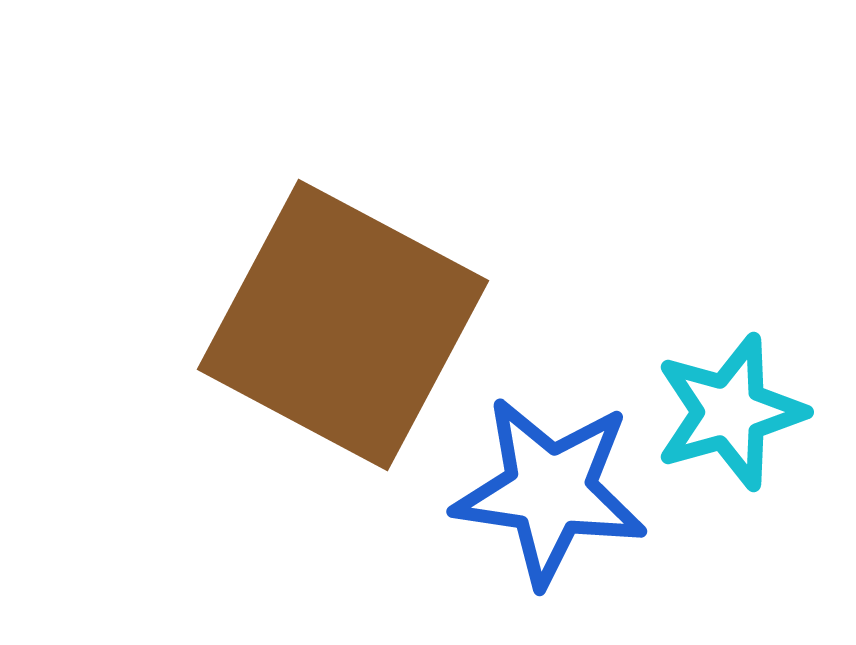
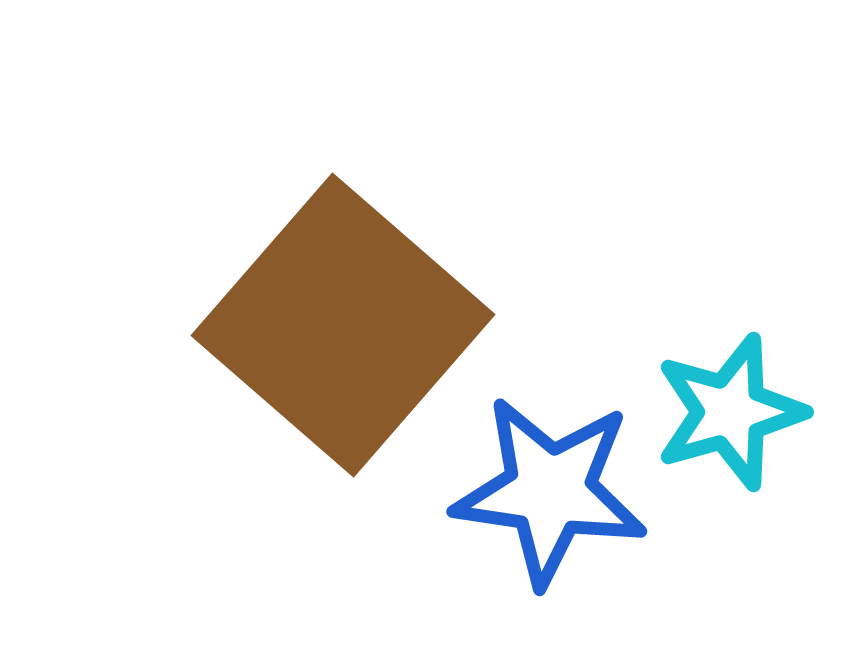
brown square: rotated 13 degrees clockwise
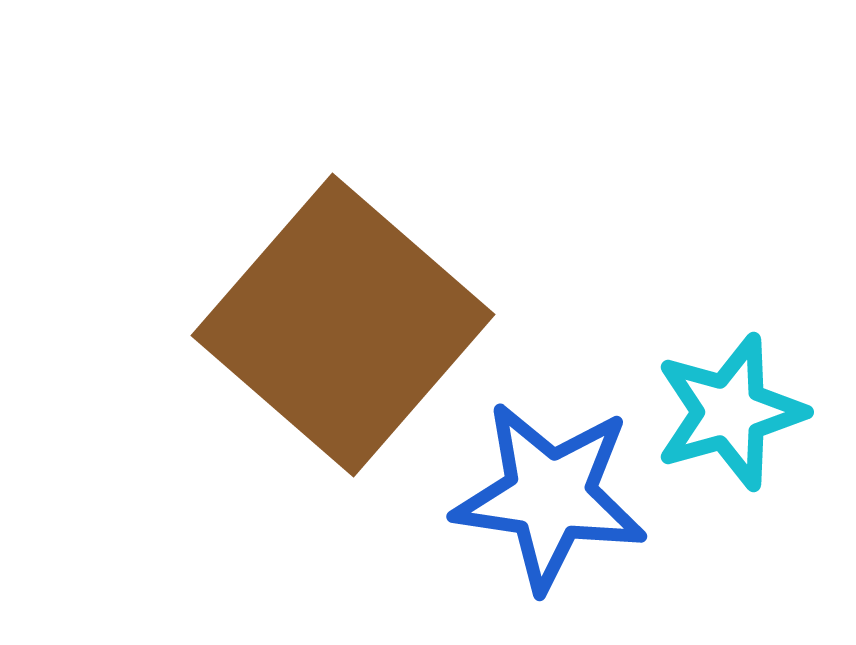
blue star: moved 5 px down
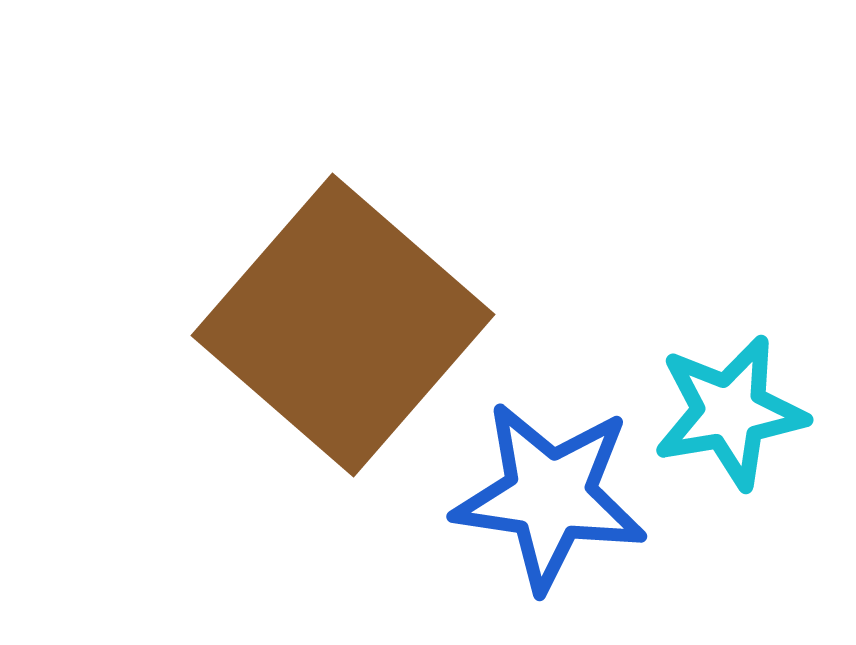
cyan star: rotated 6 degrees clockwise
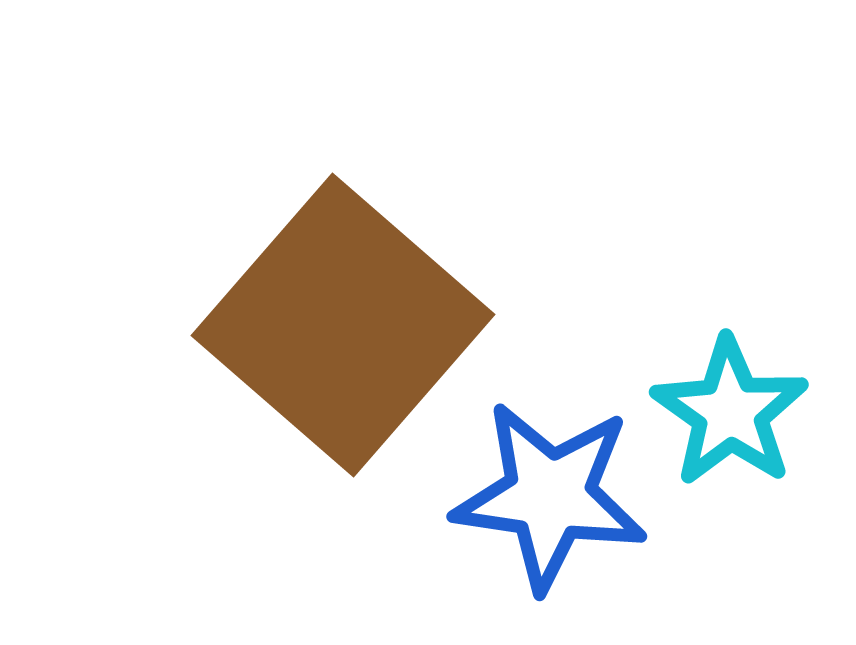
cyan star: rotated 27 degrees counterclockwise
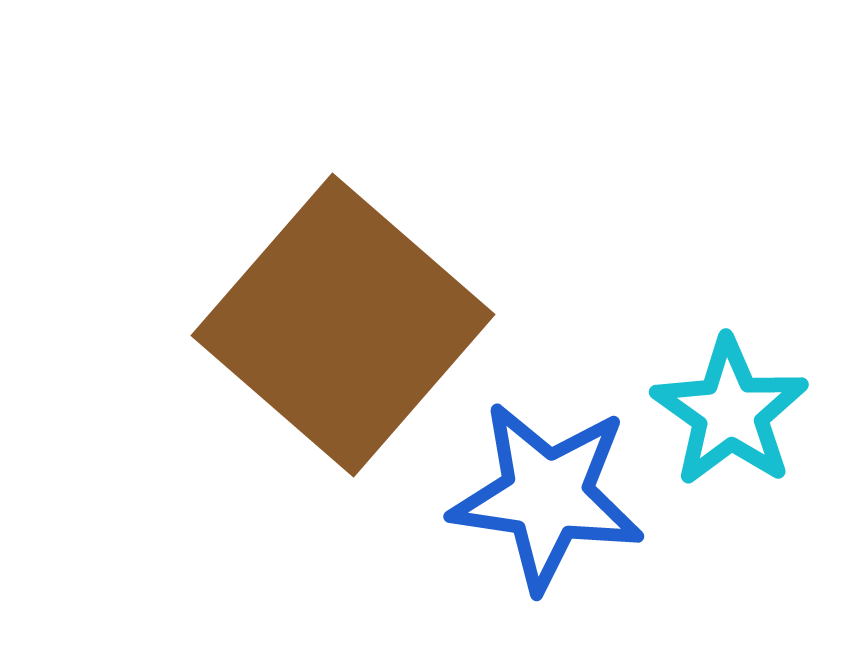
blue star: moved 3 px left
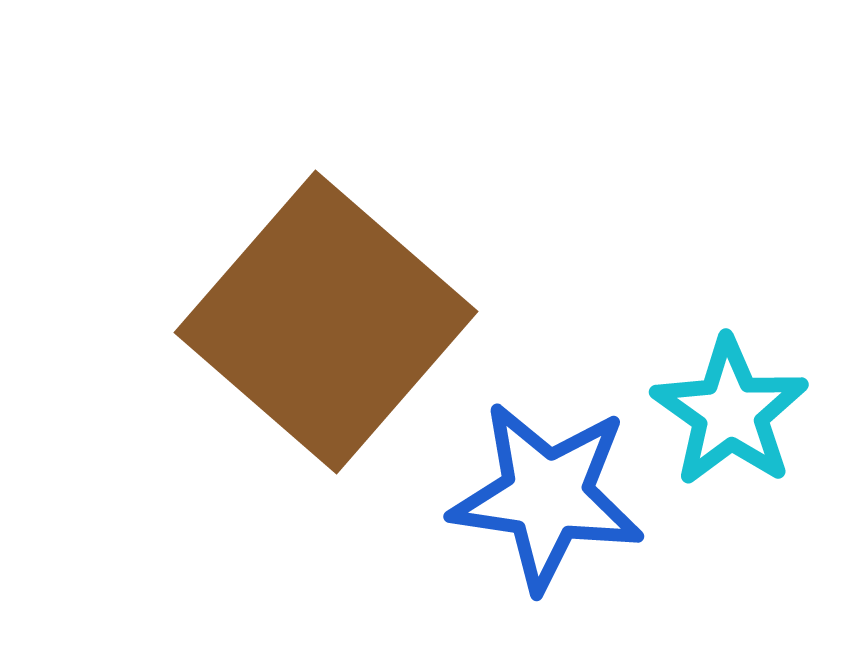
brown square: moved 17 px left, 3 px up
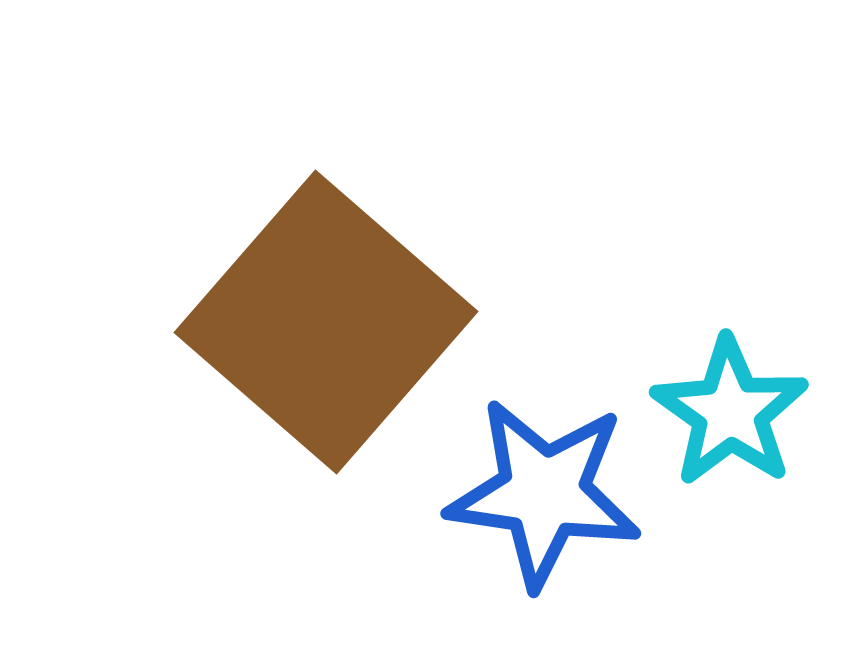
blue star: moved 3 px left, 3 px up
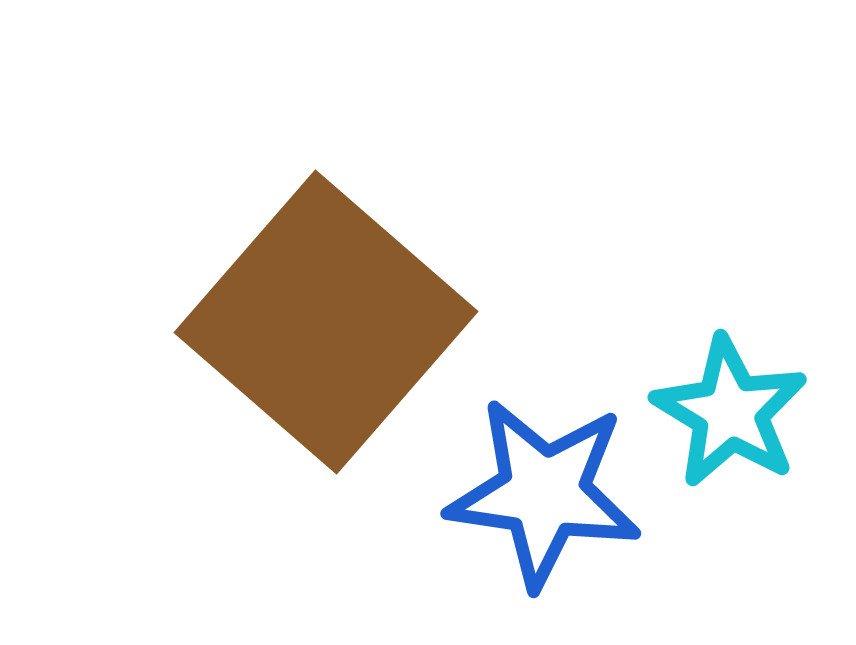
cyan star: rotated 4 degrees counterclockwise
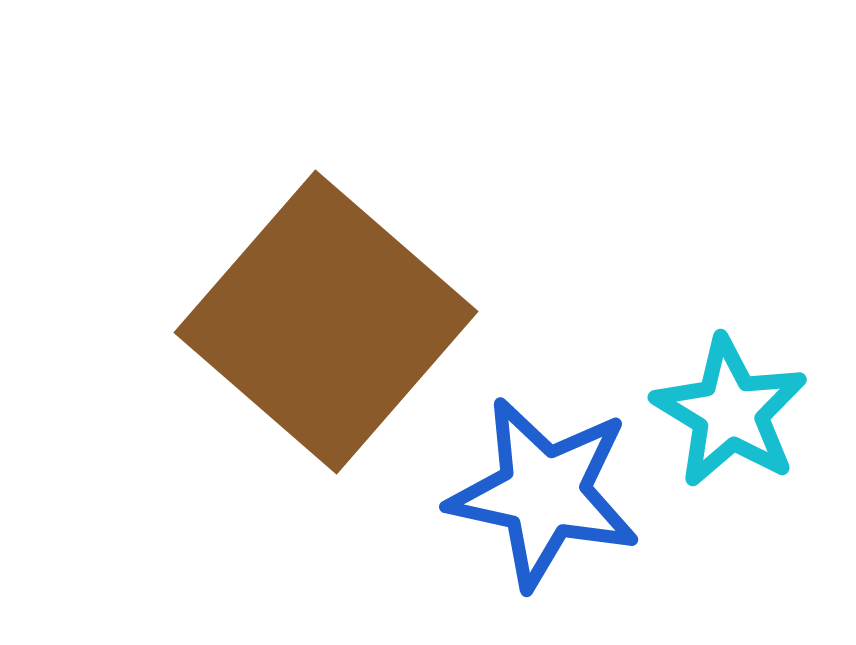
blue star: rotated 4 degrees clockwise
